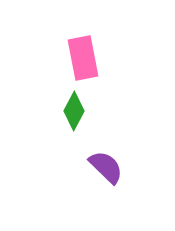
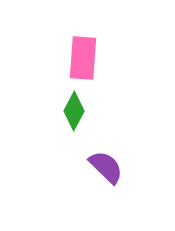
pink rectangle: rotated 15 degrees clockwise
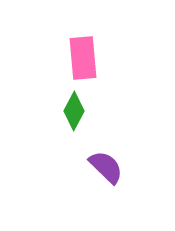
pink rectangle: rotated 9 degrees counterclockwise
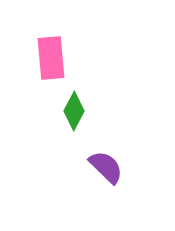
pink rectangle: moved 32 px left
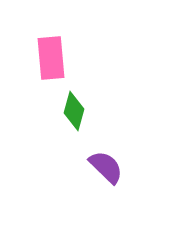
green diamond: rotated 12 degrees counterclockwise
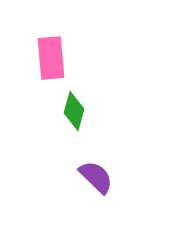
purple semicircle: moved 10 px left, 10 px down
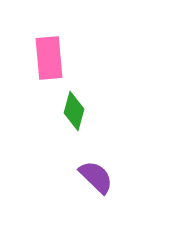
pink rectangle: moved 2 px left
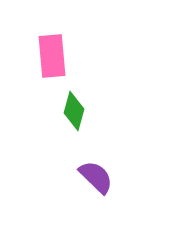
pink rectangle: moved 3 px right, 2 px up
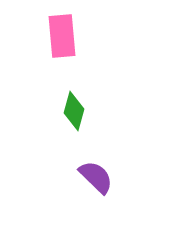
pink rectangle: moved 10 px right, 20 px up
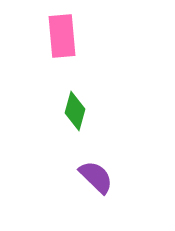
green diamond: moved 1 px right
